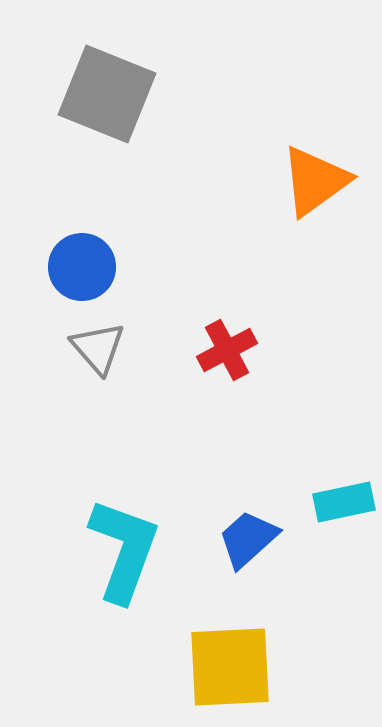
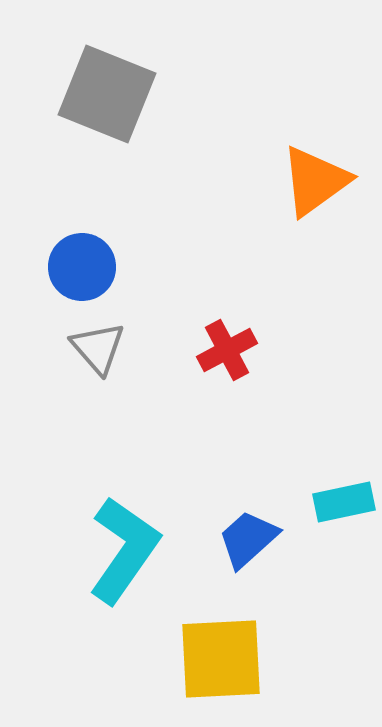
cyan L-shape: rotated 15 degrees clockwise
yellow square: moved 9 px left, 8 px up
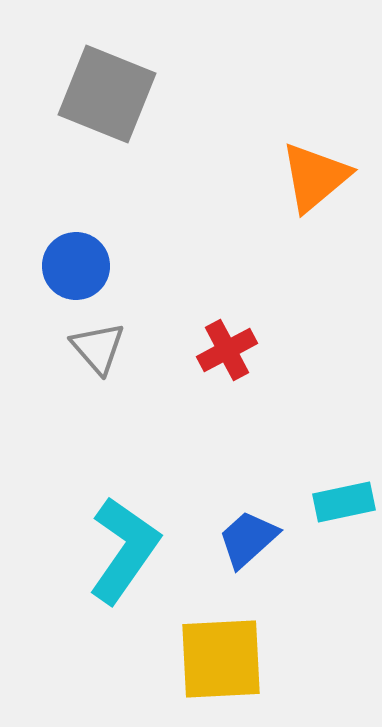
orange triangle: moved 4 px up; rotated 4 degrees counterclockwise
blue circle: moved 6 px left, 1 px up
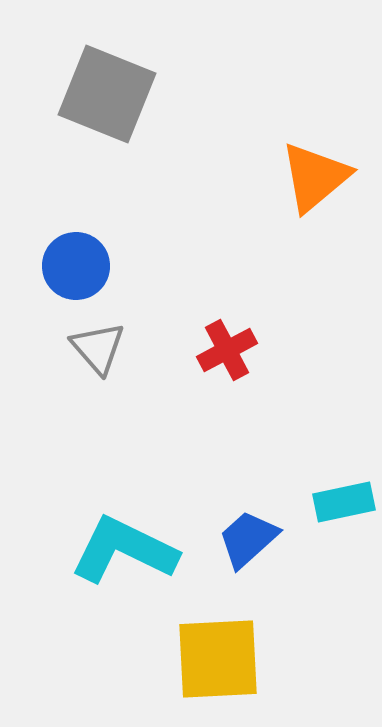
cyan L-shape: rotated 99 degrees counterclockwise
yellow square: moved 3 px left
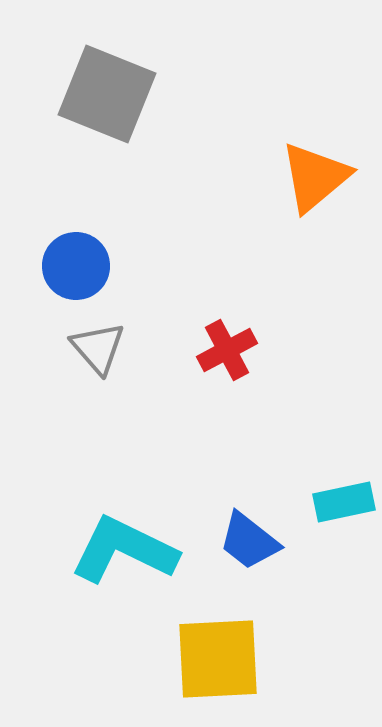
blue trapezoid: moved 1 px right, 2 px down; rotated 100 degrees counterclockwise
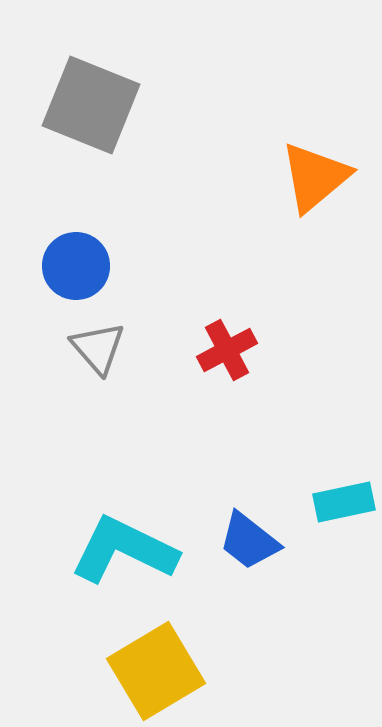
gray square: moved 16 px left, 11 px down
yellow square: moved 62 px left, 12 px down; rotated 28 degrees counterclockwise
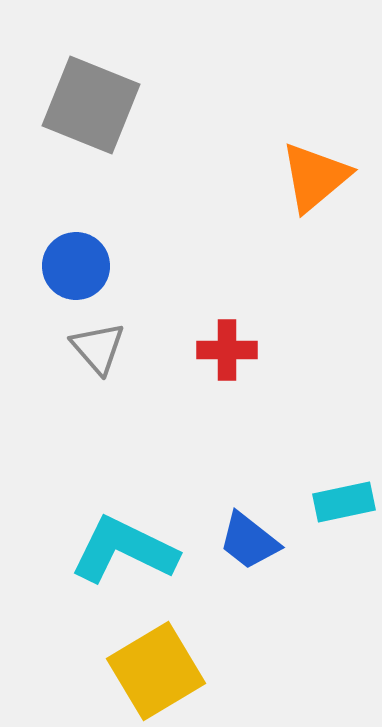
red cross: rotated 28 degrees clockwise
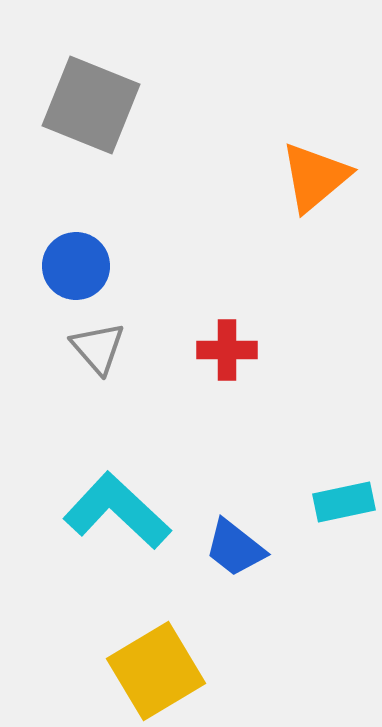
blue trapezoid: moved 14 px left, 7 px down
cyan L-shape: moved 7 px left, 39 px up; rotated 17 degrees clockwise
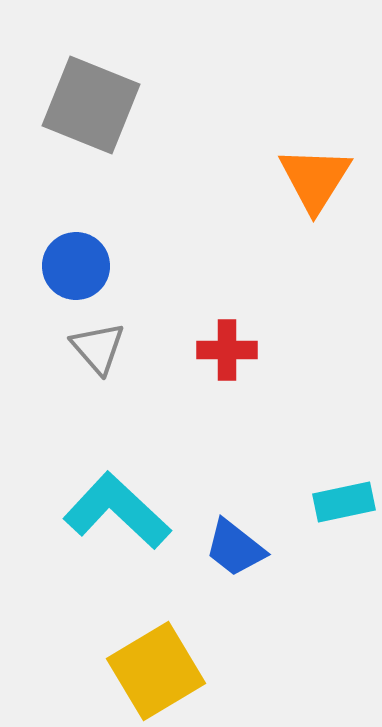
orange triangle: moved 2 px down; rotated 18 degrees counterclockwise
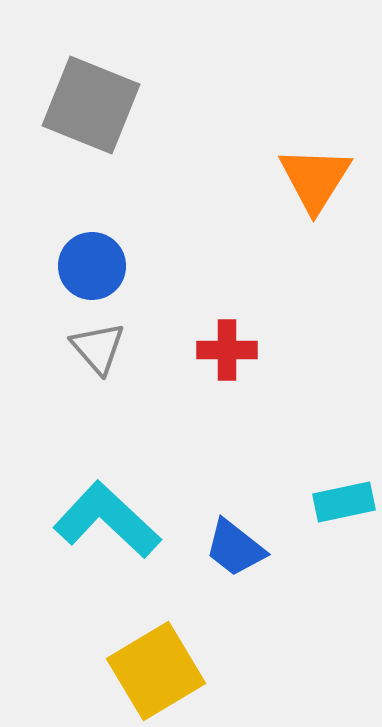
blue circle: moved 16 px right
cyan L-shape: moved 10 px left, 9 px down
